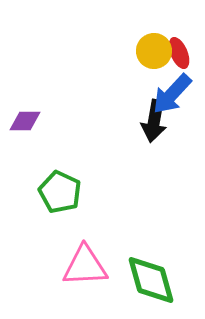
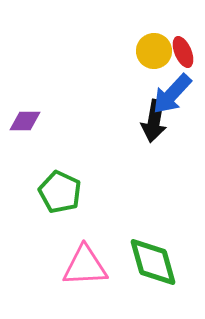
red ellipse: moved 4 px right, 1 px up
green diamond: moved 2 px right, 18 px up
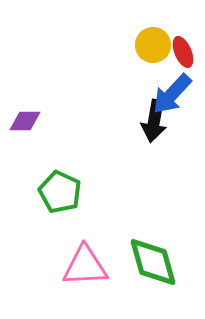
yellow circle: moved 1 px left, 6 px up
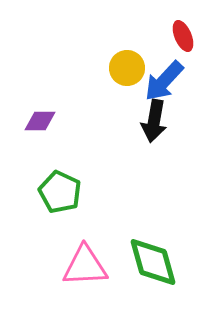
yellow circle: moved 26 px left, 23 px down
red ellipse: moved 16 px up
blue arrow: moved 8 px left, 13 px up
purple diamond: moved 15 px right
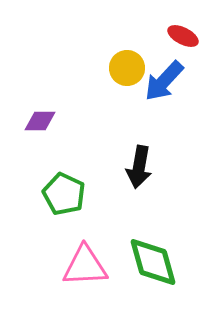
red ellipse: rotated 40 degrees counterclockwise
black arrow: moved 15 px left, 46 px down
green pentagon: moved 4 px right, 2 px down
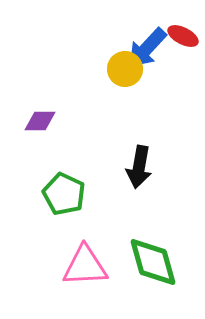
yellow circle: moved 2 px left, 1 px down
blue arrow: moved 17 px left, 33 px up
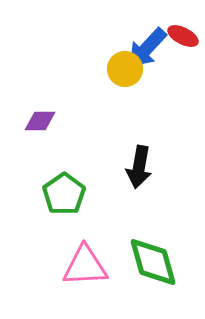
green pentagon: rotated 12 degrees clockwise
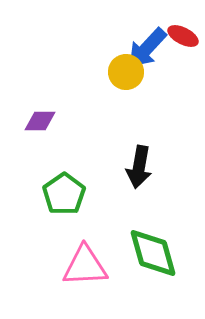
yellow circle: moved 1 px right, 3 px down
green diamond: moved 9 px up
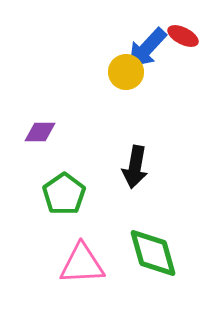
purple diamond: moved 11 px down
black arrow: moved 4 px left
pink triangle: moved 3 px left, 2 px up
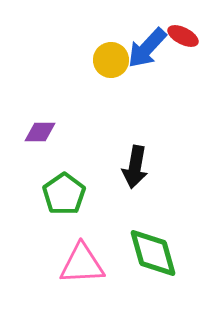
yellow circle: moved 15 px left, 12 px up
